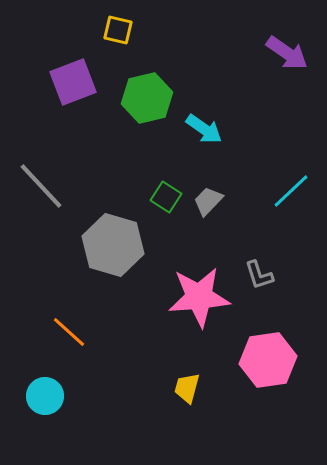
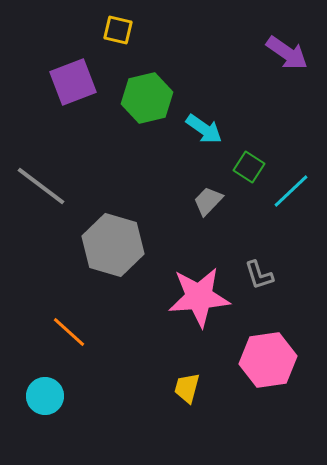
gray line: rotated 10 degrees counterclockwise
green square: moved 83 px right, 30 px up
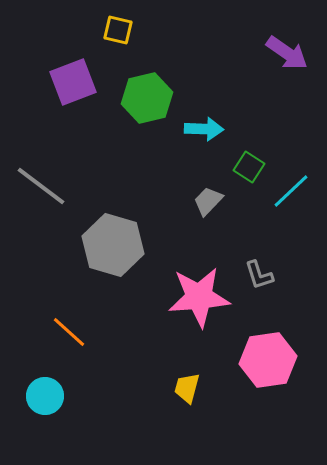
cyan arrow: rotated 33 degrees counterclockwise
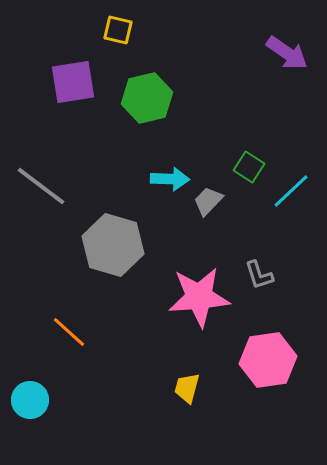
purple square: rotated 12 degrees clockwise
cyan arrow: moved 34 px left, 50 px down
cyan circle: moved 15 px left, 4 px down
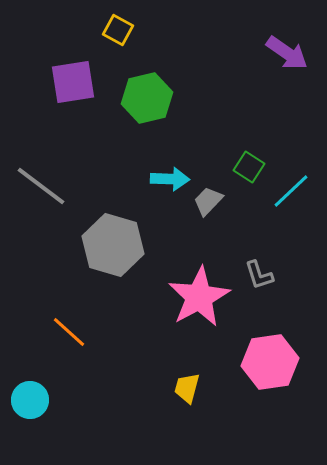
yellow square: rotated 16 degrees clockwise
pink star: rotated 24 degrees counterclockwise
pink hexagon: moved 2 px right, 2 px down
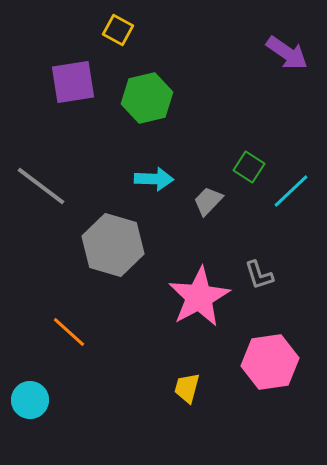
cyan arrow: moved 16 px left
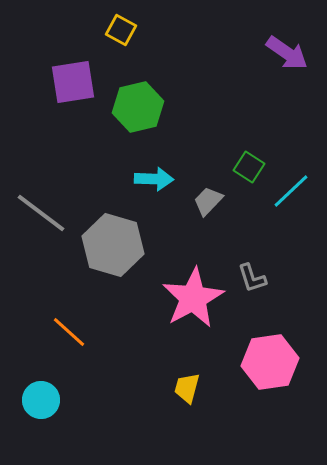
yellow square: moved 3 px right
green hexagon: moved 9 px left, 9 px down
gray line: moved 27 px down
gray L-shape: moved 7 px left, 3 px down
pink star: moved 6 px left, 1 px down
cyan circle: moved 11 px right
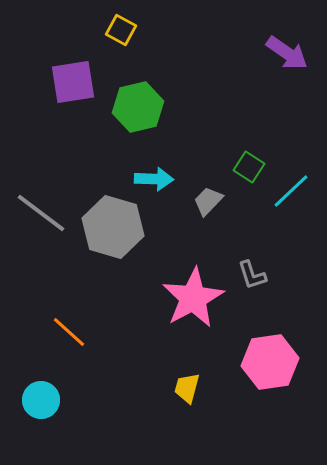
gray hexagon: moved 18 px up
gray L-shape: moved 3 px up
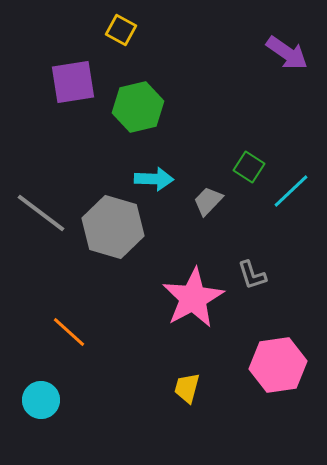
pink hexagon: moved 8 px right, 3 px down
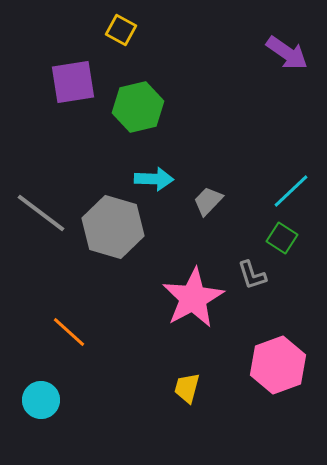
green square: moved 33 px right, 71 px down
pink hexagon: rotated 12 degrees counterclockwise
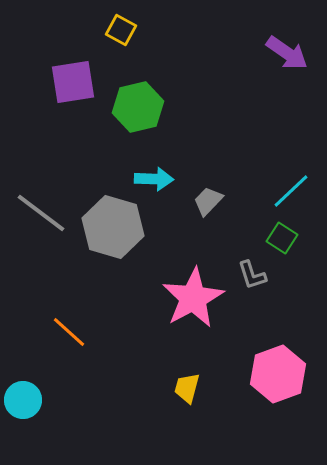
pink hexagon: moved 9 px down
cyan circle: moved 18 px left
